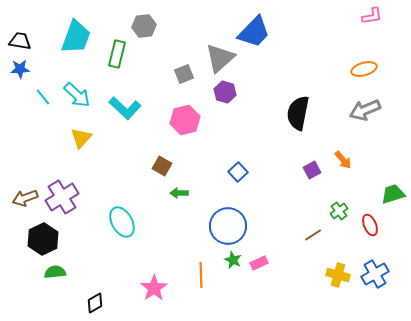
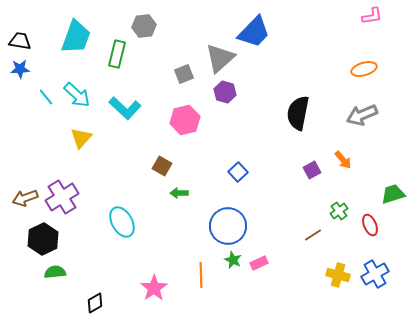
cyan line: moved 3 px right
gray arrow: moved 3 px left, 5 px down
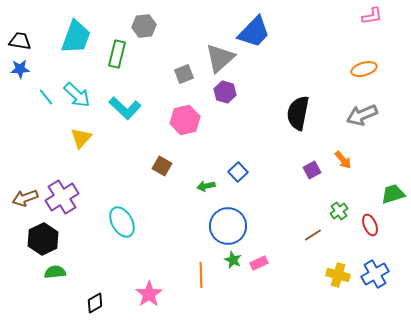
green arrow: moved 27 px right, 7 px up; rotated 12 degrees counterclockwise
pink star: moved 5 px left, 6 px down
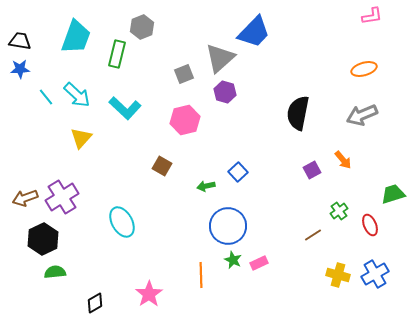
gray hexagon: moved 2 px left, 1 px down; rotated 15 degrees counterclockwise
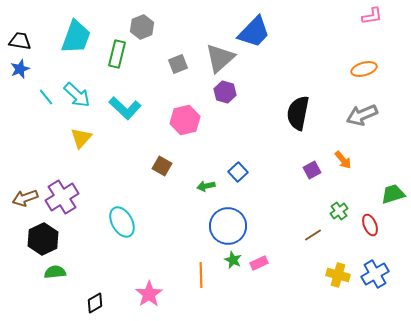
blue star: rotated 18 degrees counterclockwise
gray square: moved 6 px left, 10 px up
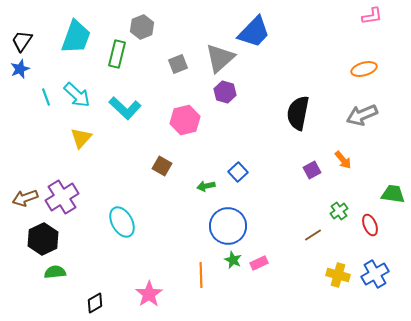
black trapezoid: moved 2 px right; rotated 65 degrees counterclockwise
cyan line: rotated 18 degrees clockwise
green trapezoid: rotated 25 degrees clockwise
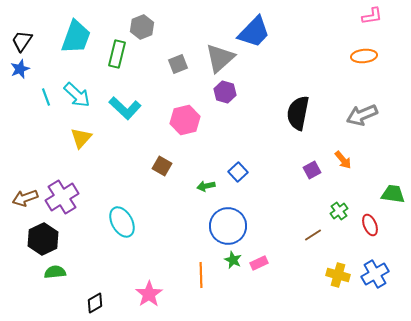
orange ellipse: moved 13 px up; rotated 10 degrees clockwise
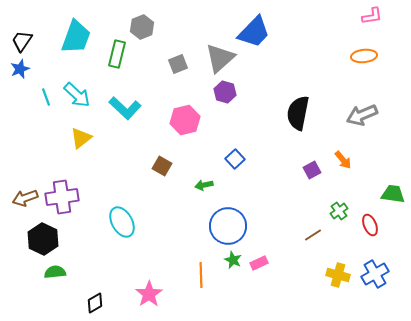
yellow triangle: rotated 10 degrees clockwise
blue square: moved 3 px left, 13 px up
green arrow: moved 2 px left, 1 px up
purple cross: rotated 24 degrees clockwise
black hexagon: rotated 8 degrees counterclockwise
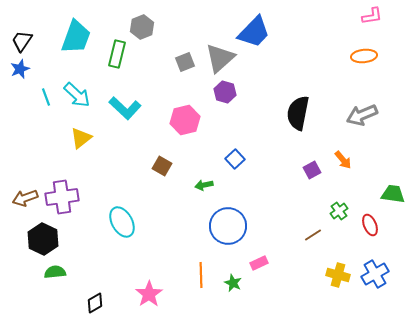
gray square: moved 7 px right, 2 px up
green star: moved 23 px down
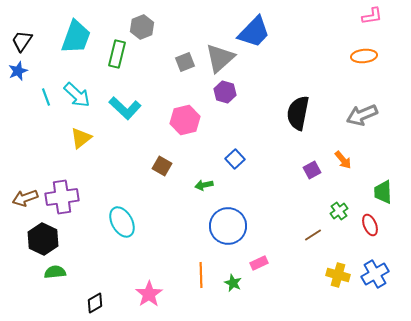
blue star: moved 2 px left, 2 px down
green trapezoid: moved 10 px left, 2 px up; rotated 100 degrees counterclockwise
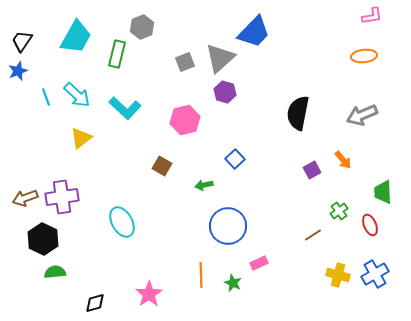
cyan trapezoid: rotated 9 degrees clockwise
black diamond: rotated 15 degrees clockwise
